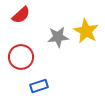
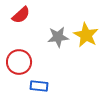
yellow star: moved 4 px down
red circle: moved 2 px left, 5 px down
blue rectangle: rotated 24 degrees clockwise
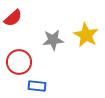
red semicircle: moved 8 px left, 3 px down
gray star: moved 5 px left, 3 px down
blue rectangle: moved 2 px left
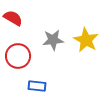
red semicircle: rotated 108 degrees counterclockwise
yellow star: moved 5 px down
red circle: moved 1 px left, 6 px up
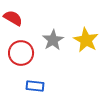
gray star: rotated 25 degrees counterclockwise
red circle: moved 3 px right, 3 px up
blue rectangle: moved 2 px left
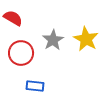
yellow star: moved 1 px up
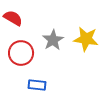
yellow star: rotated 20 degrees counterclockwise
blue rectangle: moved 2 px right, 1 px up
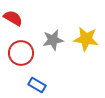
gray star: rotated 20 degrees clockwise
blue rectangle: rotated 24 degrees clockwise
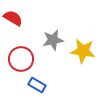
yellow star: moved 3 px left, 12 px down
red circle: moved 6 px down
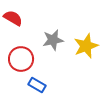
yellow star: moved 3 px right, 5 px up; rotated 30 degrees counterclockwise
